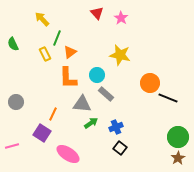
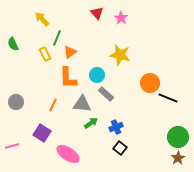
orange line: moved 9 px up
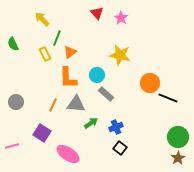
gray triangle: moved 6 px left
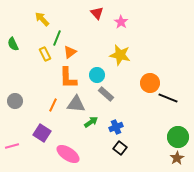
pink star: moved 4 px down
gray circle: moved 1 px left, 1 px up
green arrow: moved 1 px up
brown star: moved 1 px left
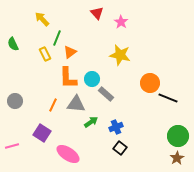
cyan circle: moved 5 px left, 4 px down
green circle: moved 1 px up
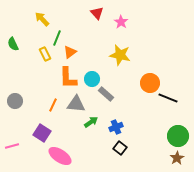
pink ellipse: moved 8 px left, 2 px down
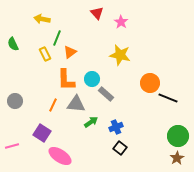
yellow arrow: rotated 35 degrees counterclockwise
orange L-shape: moved 2 px left, 2 px down
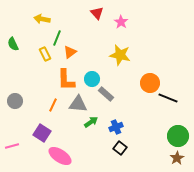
gray triangle: moved 2 px right
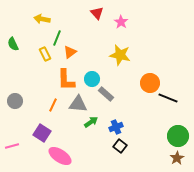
black square: moved 2 px up
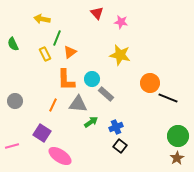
pink star: rotated 24 degrees counterclockwise
